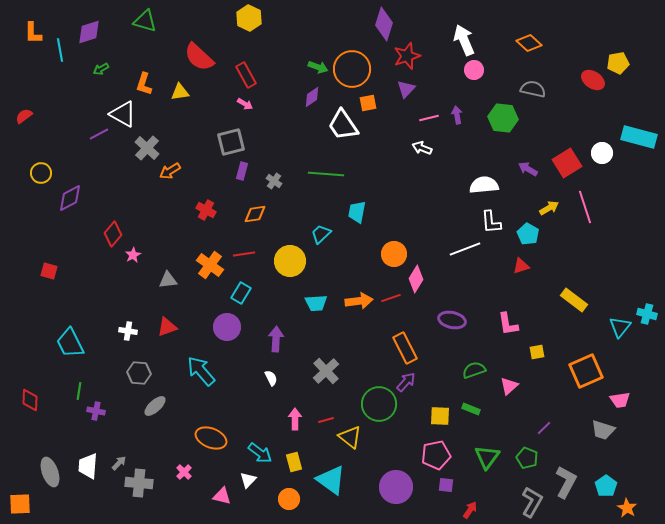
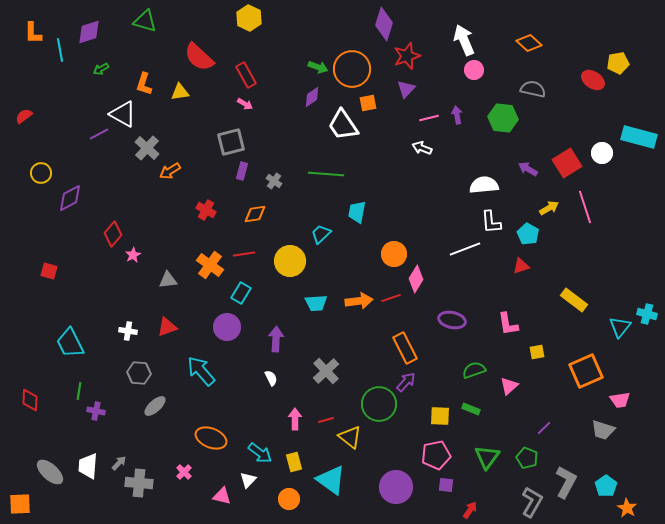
gray ellipse at (50, 472): rotated 28 degrees counterclockwise
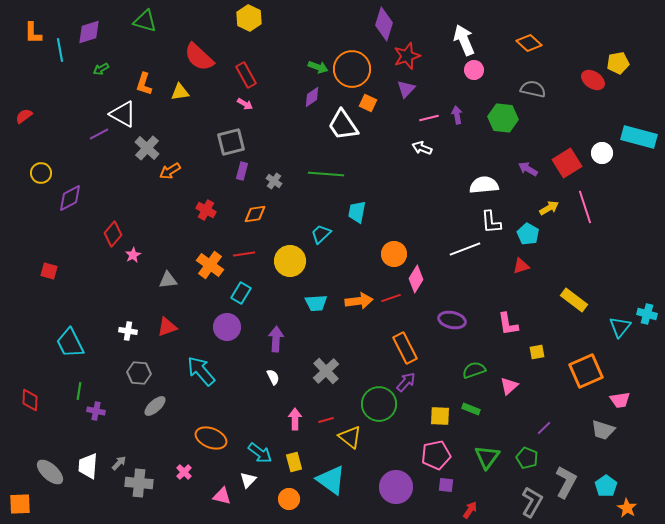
orange square at (368, 103): rotated 36 degrees clockwise
white semicircle at (271, 378): moved 2 px right, 1 px up
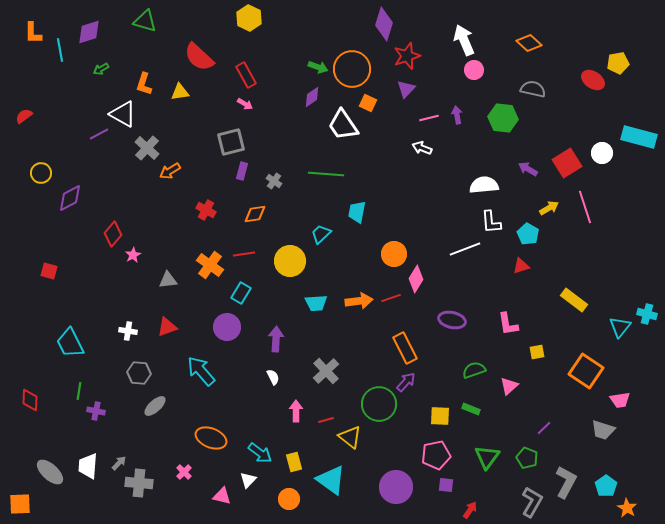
orange square at (586, 371): rotated 32 degrees counterclockwise
pink arrow at (295, 419): moved 1 px right, 8 px up
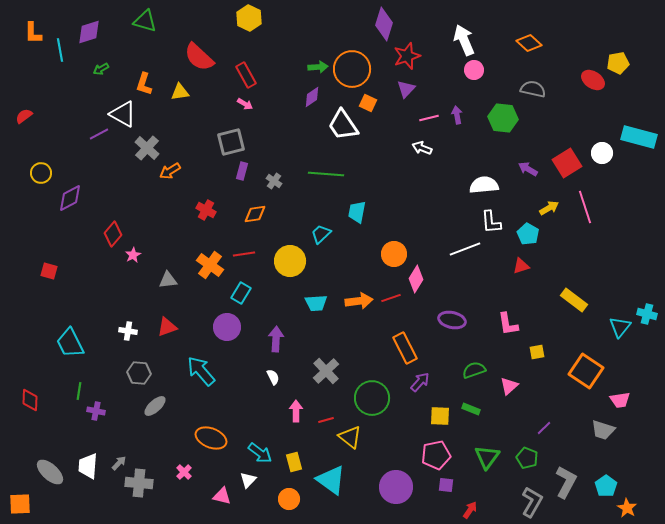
green arrow at (318, 67): rotated 24 degrees counterclockwise
purple arrow at (406, 382): moved 14 px right
green circle at (379, 404): moved 7 px left, 6 px up
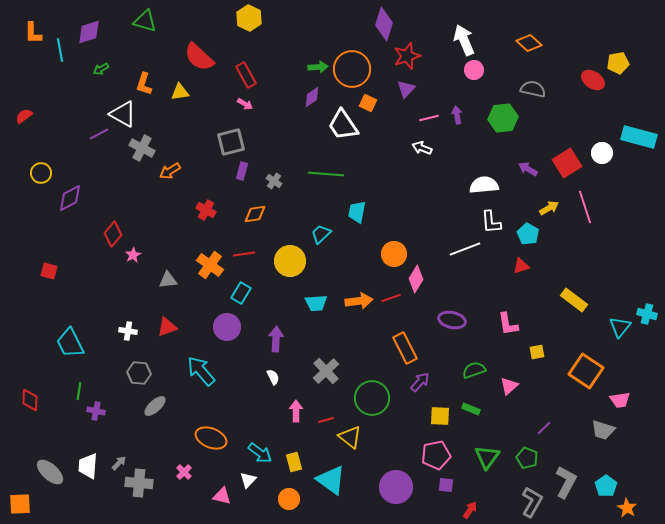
green hexagon at (503, 118): rotated 12 degrees counterclockwise
gray cross at (147, 148): moved 5 px left; rotated 15 degrees counterclockwise
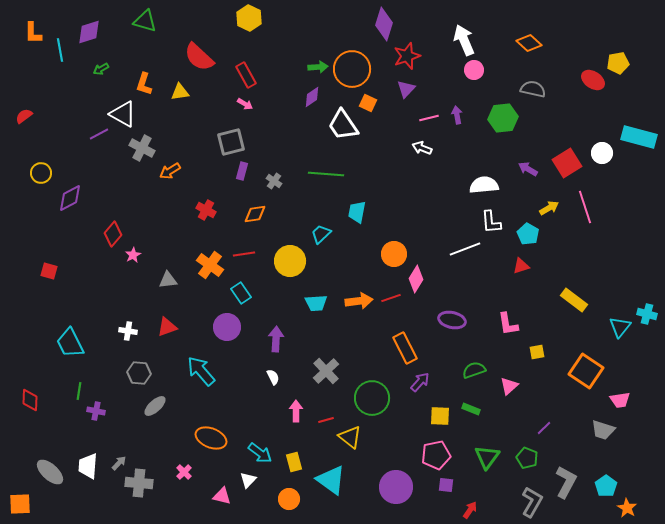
cyan rectangle at (241, 293): rotated 65 degrees counterclockwise
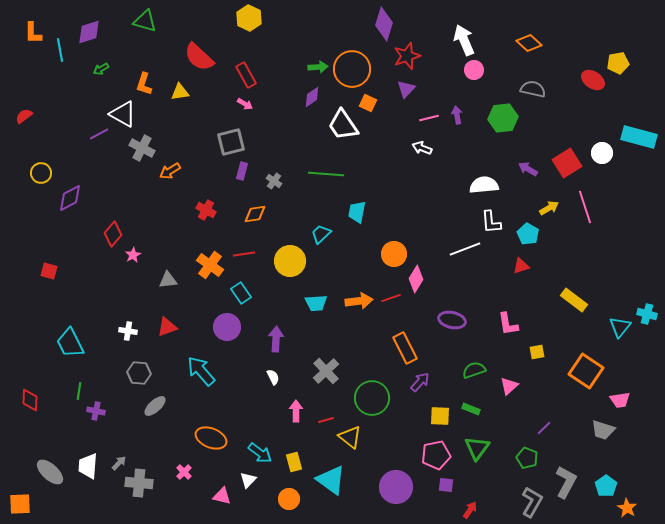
green triangle at (487, 457): moved 10 px left, 9 px up
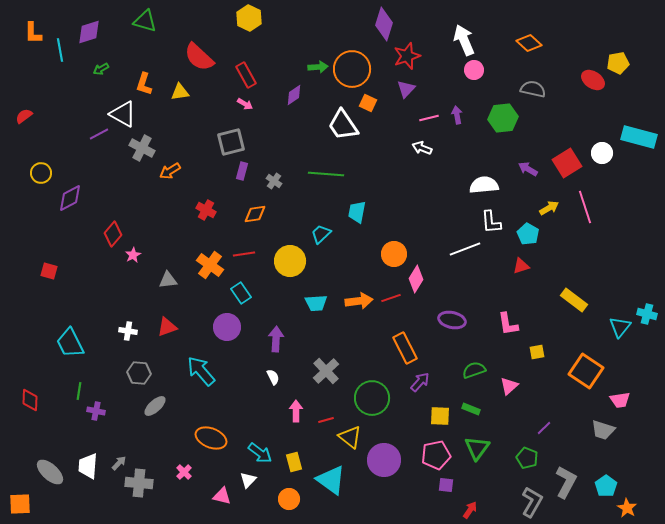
purple diamond at (312, 97): moved 18 px left, 2 px up
purple circle at (396, 487): moved 12 px left, 27 px up
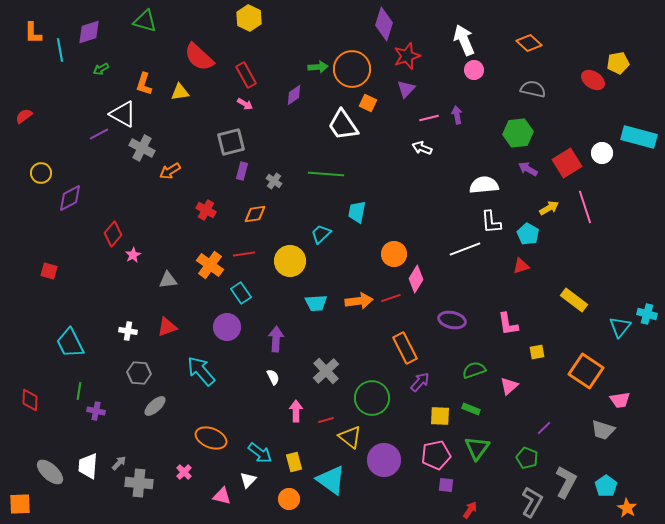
green hexagon at (503, 118): moved 15 px right, 15 px down
